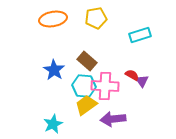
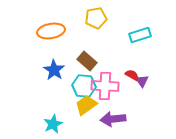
orange ellipse: moved 2 px left, 12 px down
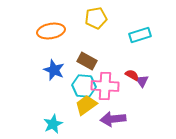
brown rectangle: rotated 12 degrees counterclockwise
blue star: rotated 10 degrees counterclockwise
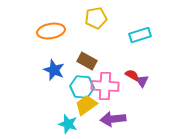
cyan hexagon: moved 2 px left, 1 px down
cyan star: moved 15 px right; rotated 30 degrees counterclockwise
